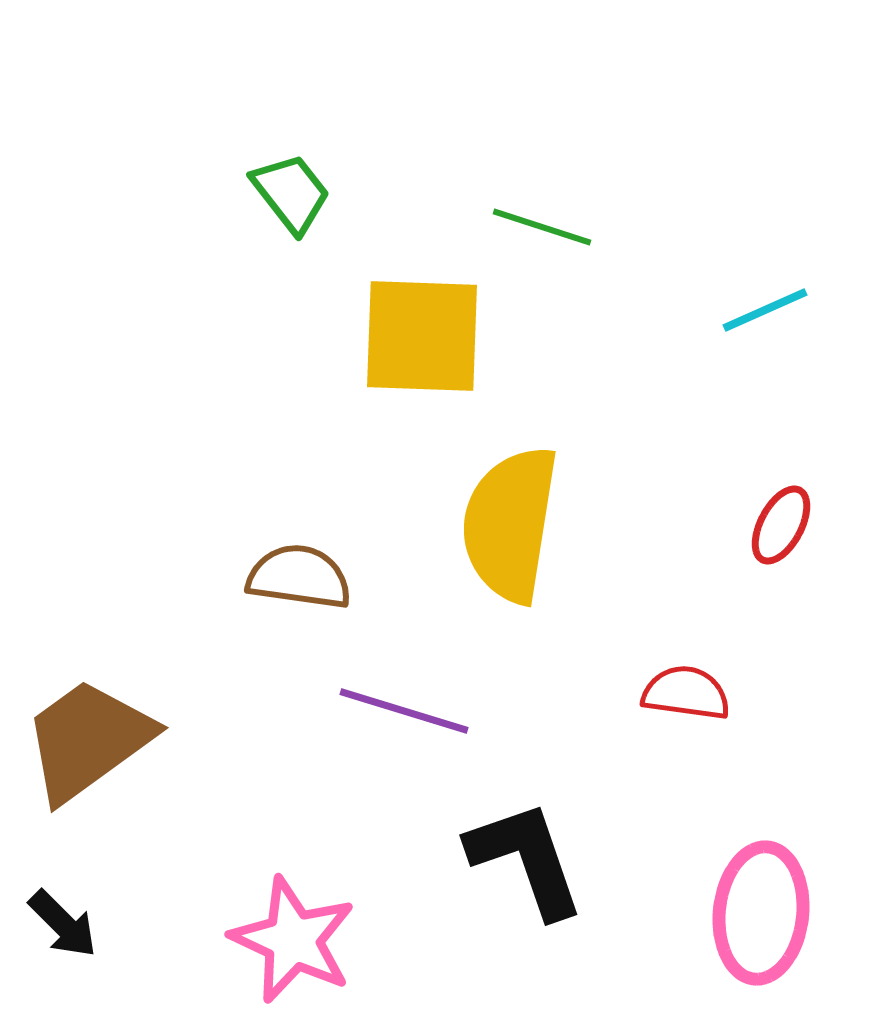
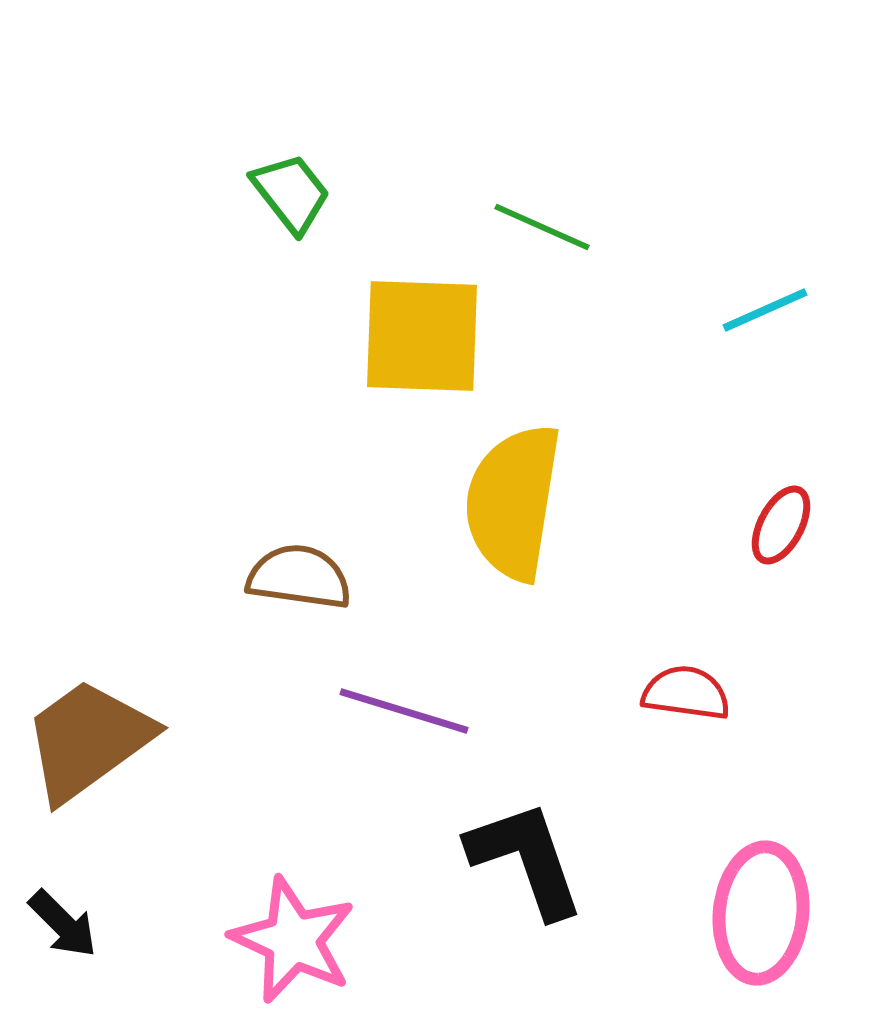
green line: rotated 6 degrees clockwise
yellow semicircle: moved 3 px right, 22 px up
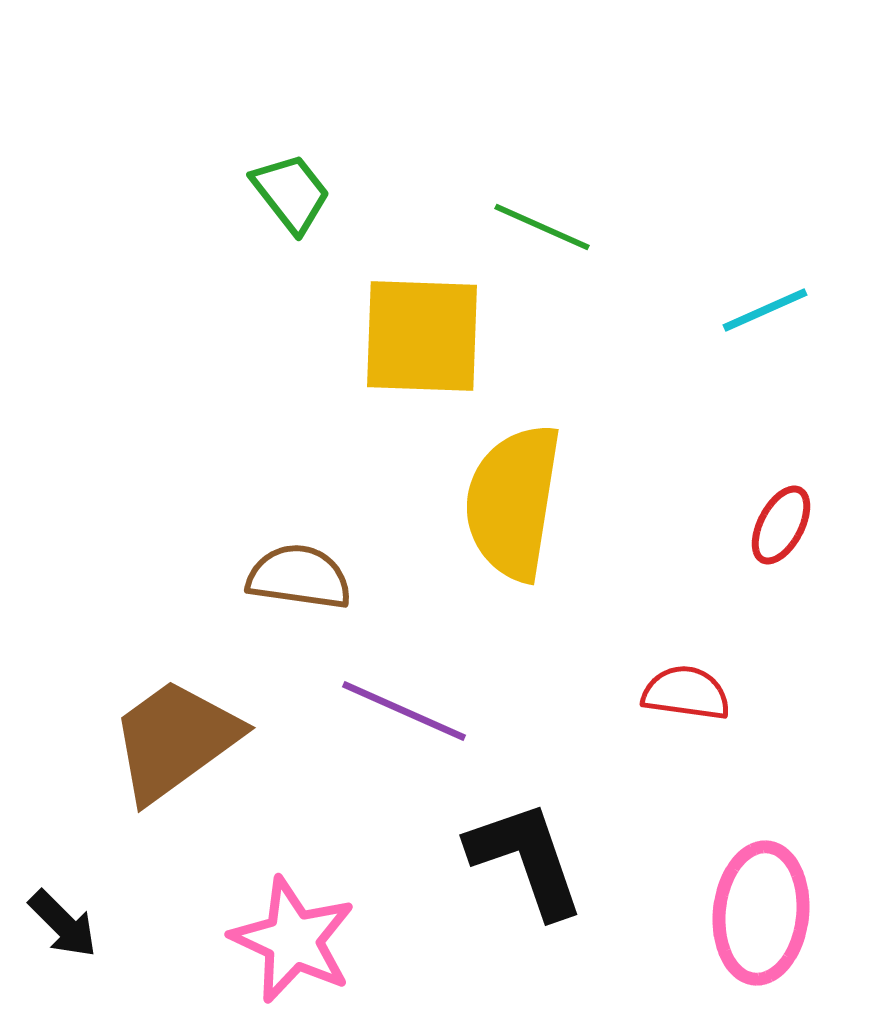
purple line: rotated 7 degrees clockwise
brown trapezoid: moved 87 px right
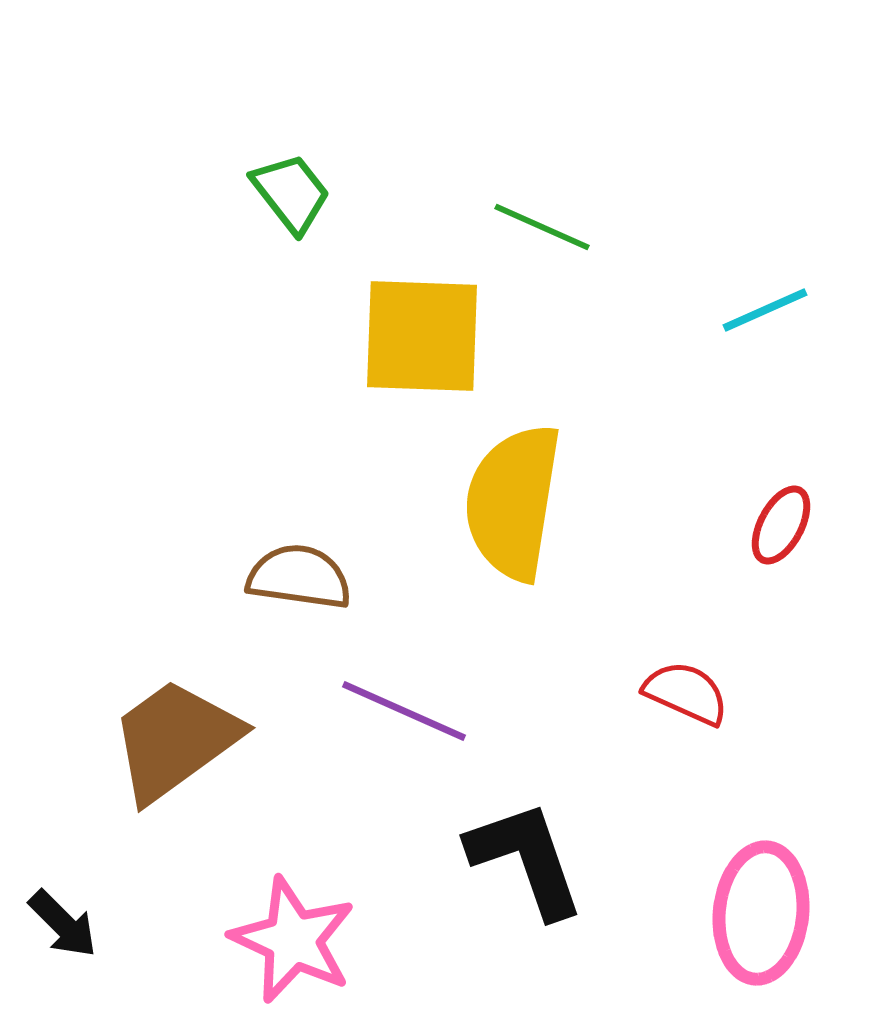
red semicircle: rotated 16 degrees clockwise
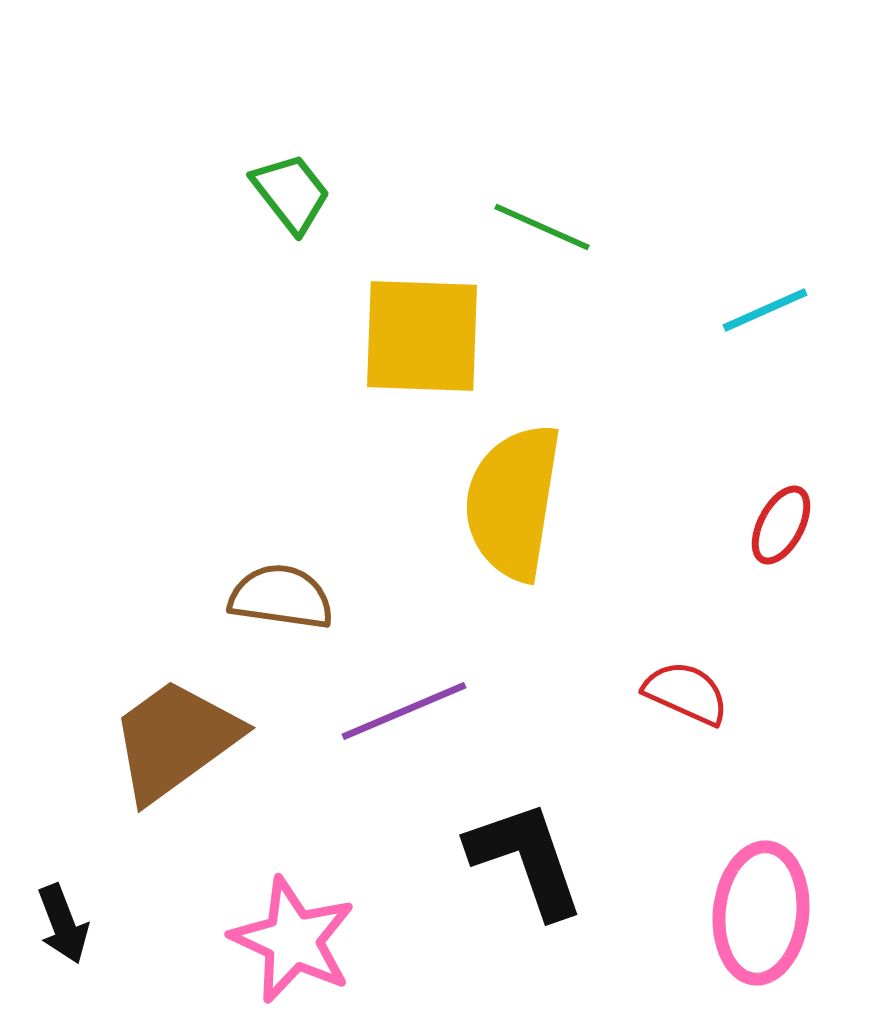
brown semicircle: moved 18 px left, 20 px down
purple line: rotated 47 degrees counterclockwise
black arrow: rotated 24 degrees clockwise
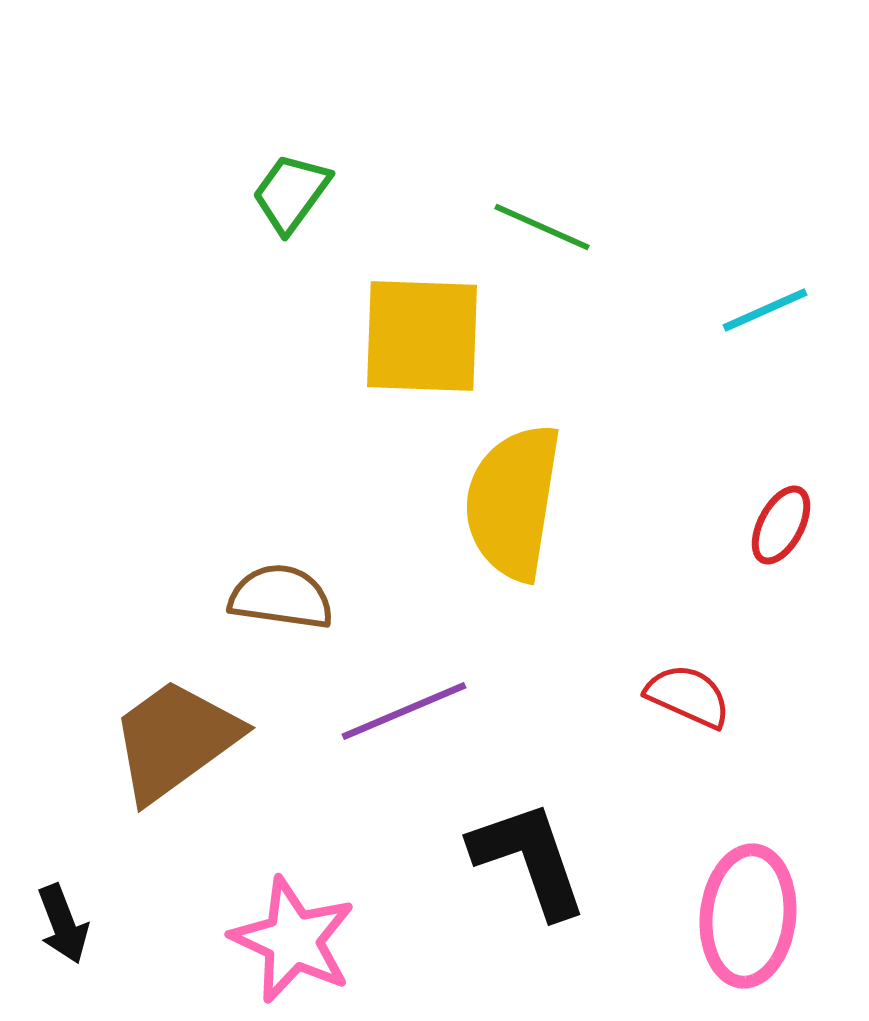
green trapezoid: rotated 106 degrees counterclockwise
red semicircle: moved 2 px right, 3 px down
black L-shape: moved 3 px right
pink ellipse: moved 13 px left, 3 px down
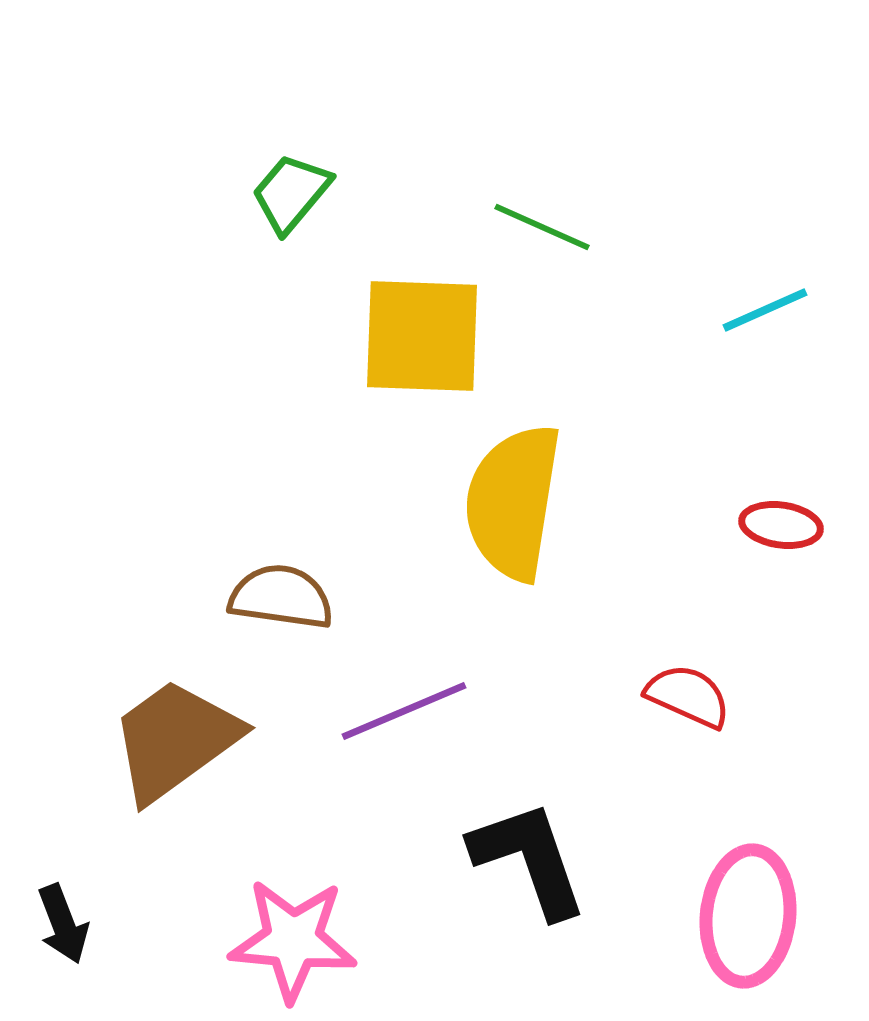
green trapezoid: rotated 4 degrees clockwise
red ellipse: rotated 70 degrees clockwise
pink star: rotated 20 degrees counterclockwise
